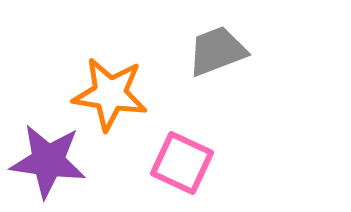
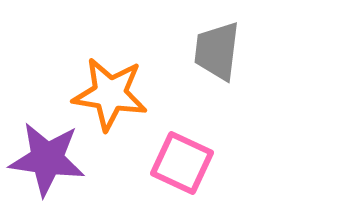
gray trapezoid: rotated 62 degrees counterclockwise
purple star: moved 1 px left, 2 px up
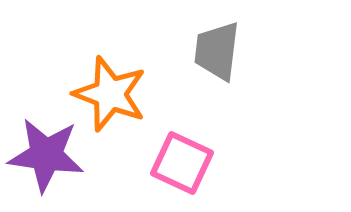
orange star: rotated 12 degrees clockwise
purple star: moved 1 px left, 4 px up
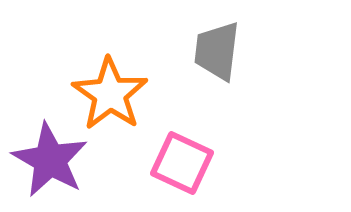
orange star: rotated 14 degrees clockwise
purple star: moved 4 px right, 5 px down; rotated 22 degrees clockwise
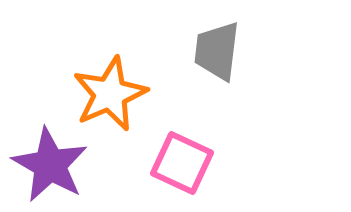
orange star: rotated 14 degrees clockwise
purple star: moved 5 px down
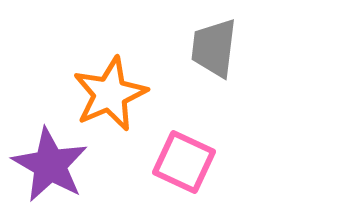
gray trapezoid: moved 3 px left, 3 px up
pink square: moved 2 px right, 1 px up
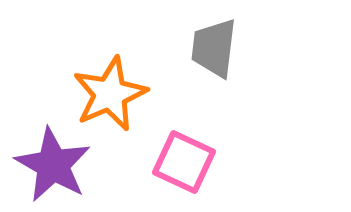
purple star: moved 3 px right
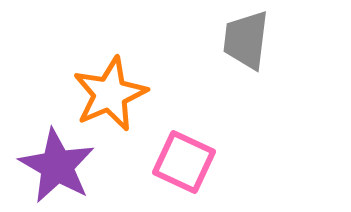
gray trapezoid: moved 32 px right, 8 px up
purple star: moved 4 px right, 1 px down
